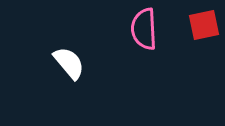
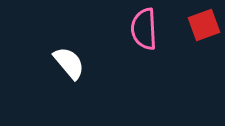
red square: rotated 8 degrees counterclockwise
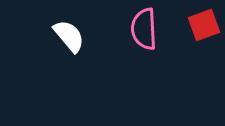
white semicircle: moved 27 px up
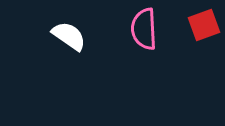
white semicircle: rotated 15 degrees counterclockwise
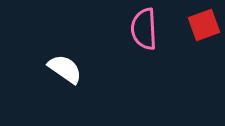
white semicircle: moved 4 px left, 33 px down
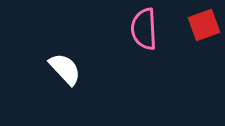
white semicircle: rotated 12 degrees clockwise
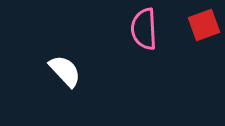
white semicircle: moved 2 px down
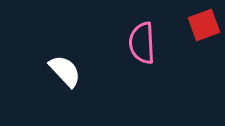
pink semicircle: moved 2 px left, 14 px down
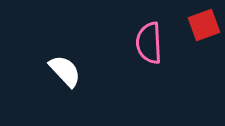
pink semicircle: moved 7 px right
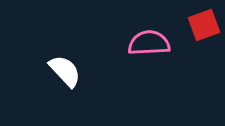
pink semicircle: rotated 90 degrees clockwise
